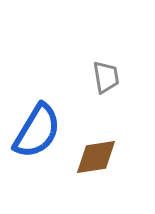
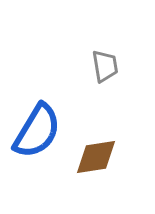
gray trapezoid: moved 1 px left, 11 px up
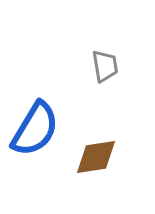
blue semicircle: moved 2 px left, 2 px up
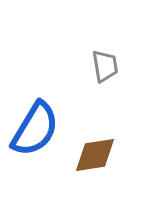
brown diamond: moved 1 px left, 2 px up
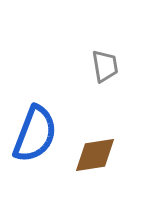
blue semicircle: moved 5 px down; rotated 10 degrees counterclockwise
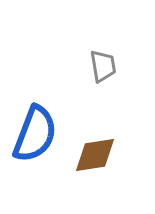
gray trapezoid: moved 2 px left
